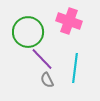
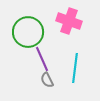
purple line: rotated 20 degrees clockwise
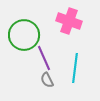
green circle: moved 4 px left, 3 px down
purple line: moved 2 px right, 1 px up
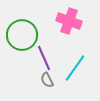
green circle: moved 2 px left
cyan line: rotated 28 degrees clockwise
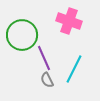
cyan line: moved 1 px left, 1 px down; rotated 8 degrees counterclockwise
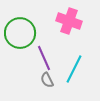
green circle: moved 2 px left, 2 px up
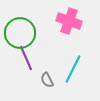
purple line: moved 18 px left
cyan line: moved 1 px left
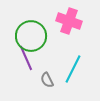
green circle: moved 11 px right, 3 px down
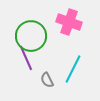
pink cross: moved 1 px down
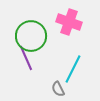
gray semicircle: moved 11 px right, 9 px down
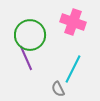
pink cross: moved 4 px right
green circle: moved 1 px left, 1 px up
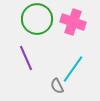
green circle: moved 7 px right, 16 px up
cyan line: rotated 8 degrees clockwise
gray semicircle: moved 1 px left, 3 px up
